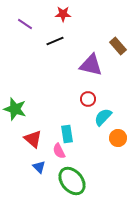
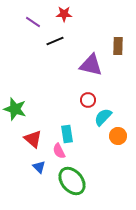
red star: moved 1 px right
purple line: moved 8 px right, 2 px up
brown rectangle: rotated 42 degrees clockwise
red circle: moved 1 px down
orange circle: moved 2 px up
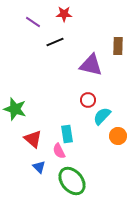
black line: moved 1 px down
cyan semicircle: moved 1 px left, 1 px up
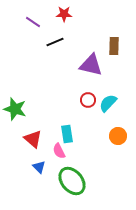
brown rectangle: moved 4 px left
cyan semicircle: moved 6 px right, 13 px up
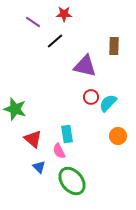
black line: moved 1 px up; rotated 18 degrees counterclockwise
purple triangle: moved 6 px left, 1 px down
red circle: moved 3 px right, 3 px up
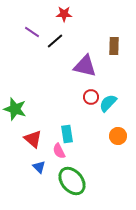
purple line: moved 1 px left, 10 px down
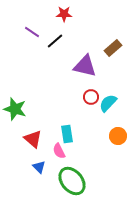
brown rectangle: moved 1 px left, 2 px down; rotated 48 degrees clockwise
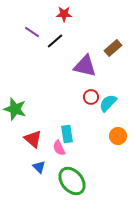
pink semicircle: moved 3 px up
